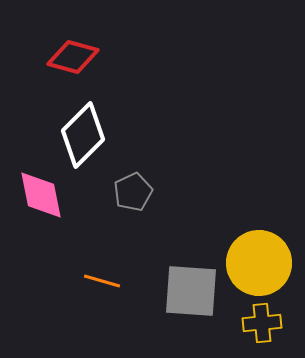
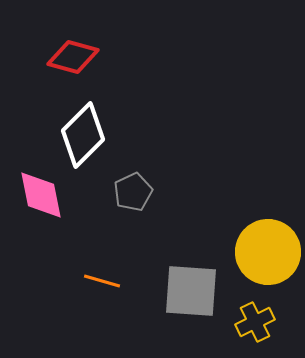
yellow circle: moved 9 px right, 11 px up
yellow cross: moved 7 px left, 1 px up; rotated 21 degrees counterclockwise
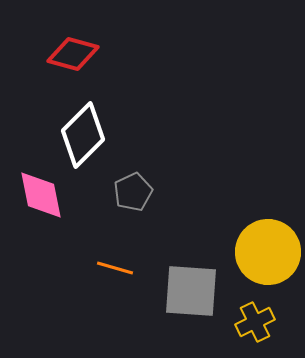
red diamond: moved 3 px up
orange line: moved 13 px right, 13 px up
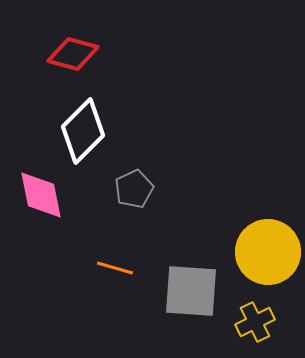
white diamond: moved 4 px up
gray pentagon: moved 1 px right, 3 px up
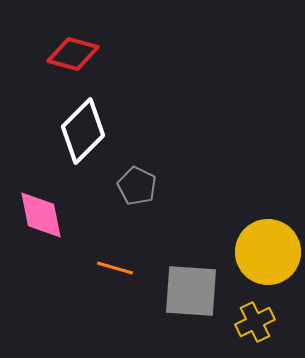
gray pentagon: moved 3 px right, 3 px up; rotated 21 degrees counterclockwise
pink diamond: moved 20 px down
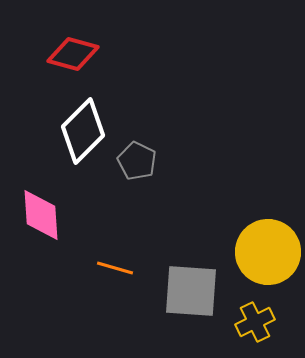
gray pentagon: moved 25 px up
pink diamond: rotated 8 degrees clockwise
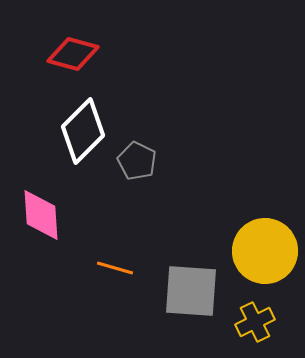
yellow circle: moved 3 px left, 1 px up
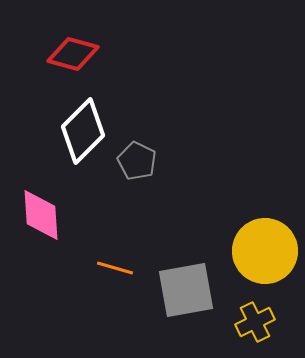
gray square: moved 5 px left, 1 px up; rotated 14 degrees counterclockwise
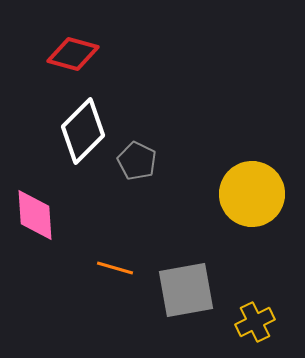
pink diamond: moved 6 px left
yellow circle: moved 13 px left, 57 px up
